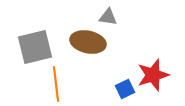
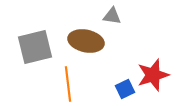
gray triangle: moved 4 px right, 1 px up
brown ellipse: moved 2 px left, 1 px up
orange line: moved 12 px right
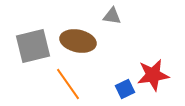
brown ellipse: moved 8 px left
gray square: moved 2 px left, 1 px up
red star: rotated 8 degrees clockwise
orange line: rotated 28 degrees counterclockwise
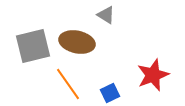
gray triangle: moved 6 px left, 1 px up; rotated 24 degrees clockwise
brown ellipse: moved 1 px left, 1 px down
red star: rotated 12 degrees counterclockwise
blue square: moved 15 px left, 4 px down
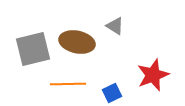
gray triangle: moved 9 px right, 11 px down
gray square: moved 3 px down
orange line: rotated 56 degrees counterclockwise
blue square: moved 2 px right
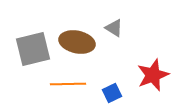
gray triangle: moved 1 px left, 2 px down
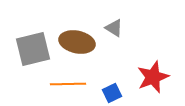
red star: moved 2 px down
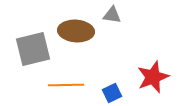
gray triangle: moved 2 px left, 13 px up; rotated 24 degrees counterclockwise
brown ellipse: moved 1 px left, 11 px up; rotated 8 degrees counterclockwise
orange line: moved 2 px left, 1 px down
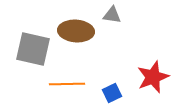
gray square: rotated 27 degrees clockwise
orange line: moved 1 px right, 1 px up
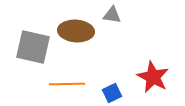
gray square: moved 2 px up
red star: rotated 24 degrees counterclockwise
